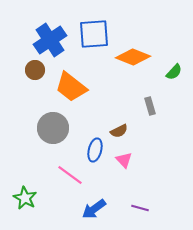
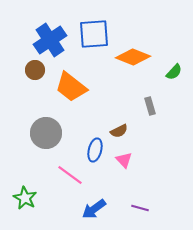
gray circle: moved 7 px left, 5 px down
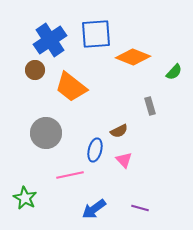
blue square: moved 2 px right
pink line: rotated 48 degrees counterclockwise
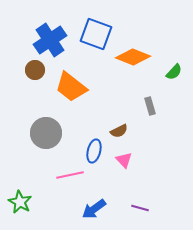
blue square: rotated 24 degrees clockwise
blue ellipse: moved 1 px left, 1 px down
green star: moved 5 px left, 4 px down
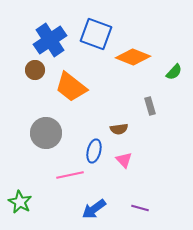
brown semicircle: moved 2 px up; rotated 18 degrees clockwise
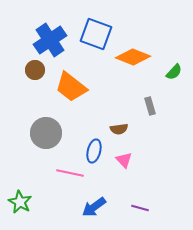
pink line: moved 2 px up; rotated 24 degrees clockwise
blue arrow: moved 2 px up
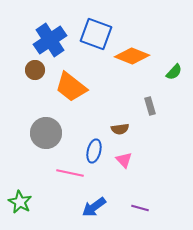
orange diamond: moved 1 px left, 1 px up
brown semicircle: moved 1 px right
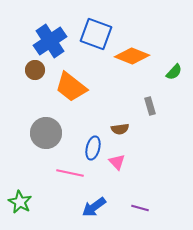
blue cross: moved 1 px down
blue ellipse: moved 1 px left, 3 px up
pink triangle: moved 7 px left, 2 px down
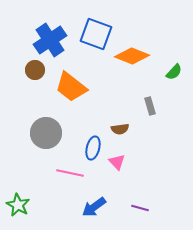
blue cross: moved 1 px up
green star: moved 2 px left, 3 px down
